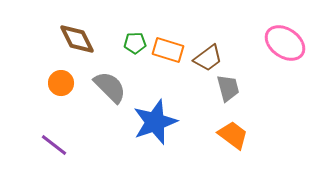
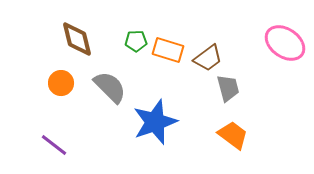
brown diamond: rotated 12 degrees clockwise
green pentagon: moved 1 px right, 2 px up
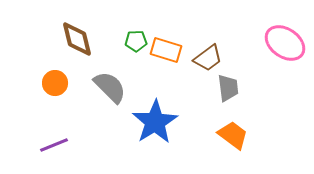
orange rectangle: moved 2 px left
orange circle: moved 6 px left
gray trapezoid: rotated 8 degrees clockwise
blue star: rotated 12 degrees counterclockwise
purple line: rotated 60 degrees counterclockwise
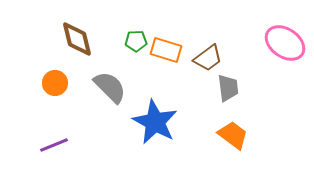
blue star: rotated 12 degrees counterclockwise
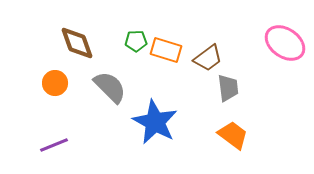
brown diamond: moved 4 px down; rotated 6 degrees counterclockwise
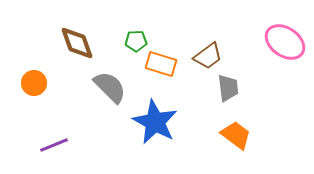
pink ellipse: moved 1 px up
orange rectangle: moved 5 px left, 14 px down
brown trapezoid: moved 2 px up
orange circle: moved 21 px left
orange trapezoid: moved 3 px right
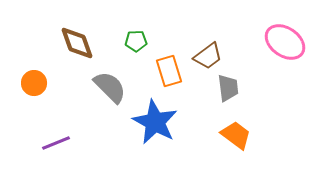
orange rectangle: moved 8 px right, 7 px down; rotated 56 degrees clockwise
purple line: moved 2 px right, 2 px up
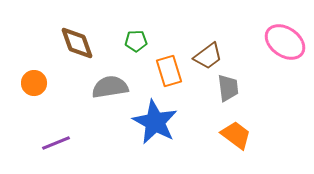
gray semicircle: rotated 54 degrees counterclockwise
